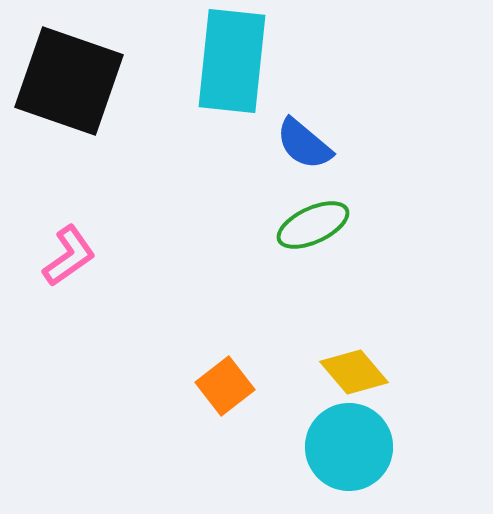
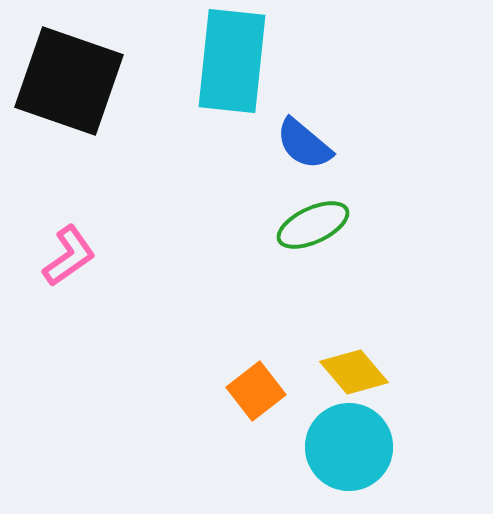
orange square: moved 31 px right, 5 px down
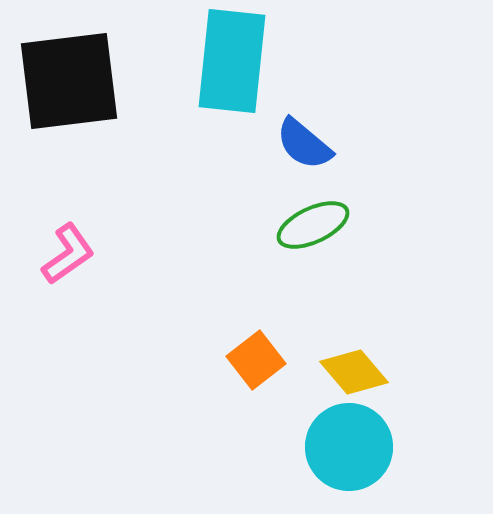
black square: rotated 26 degrees counterclockwise
pink L-shape: moved 1 px left, 2 px up
orange square: moved 31 px up
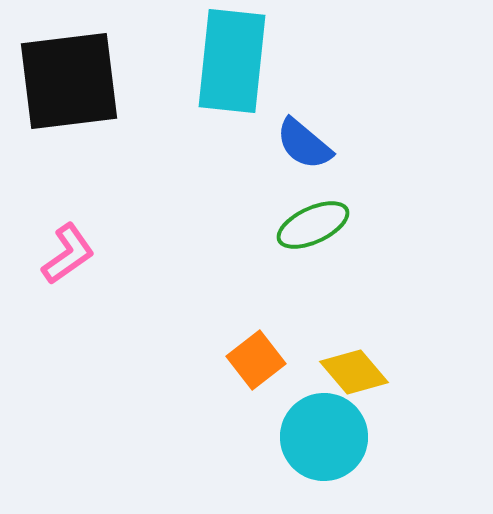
cyan circle: moved 25 px left, 10 px up
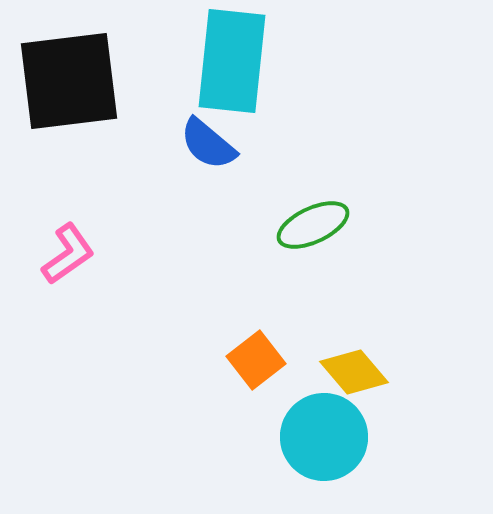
blue semicircle: moved 96 px left
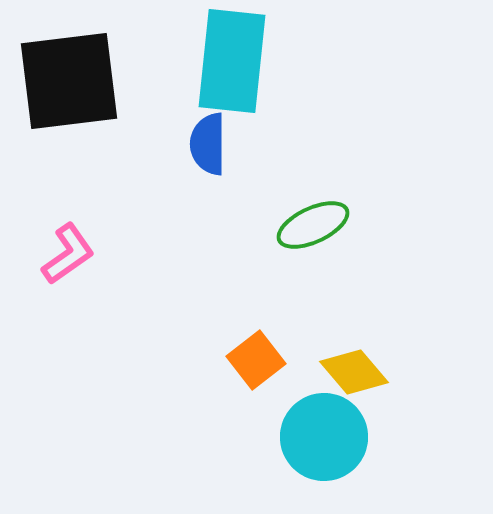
blue semicircle: rotated 50 degrees clockwise
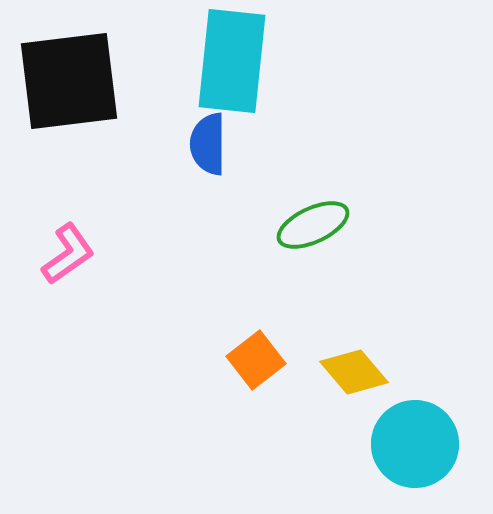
cyan circle: moved 91 px right, 7 px down
